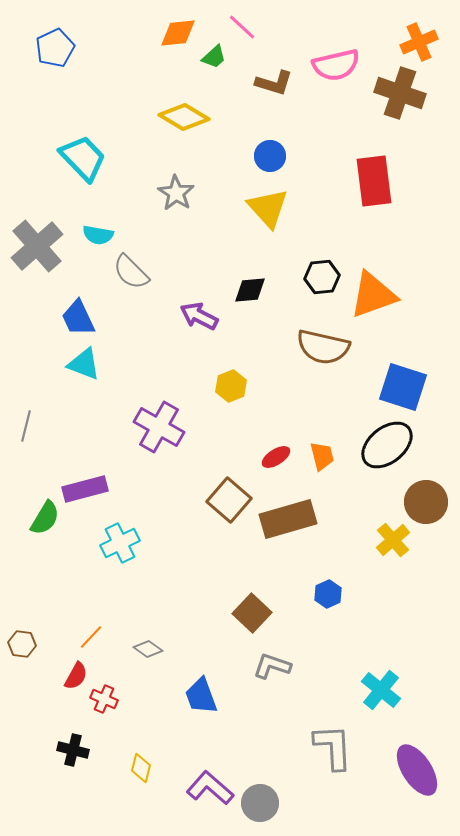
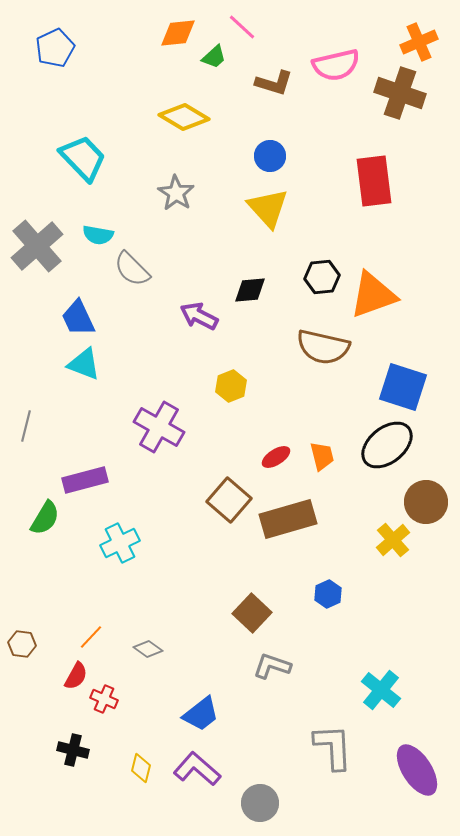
gray semicircle at (131, 272): moved 1 px right, 3 px up
purple rectangle at (85, 489): moved 9 px up
blue trapezoid at (201, 696): moved 18 px down; rotated 108 degrees counterclockwise
purple L-shape at (210, 788): moved 13 px left, 19 px up
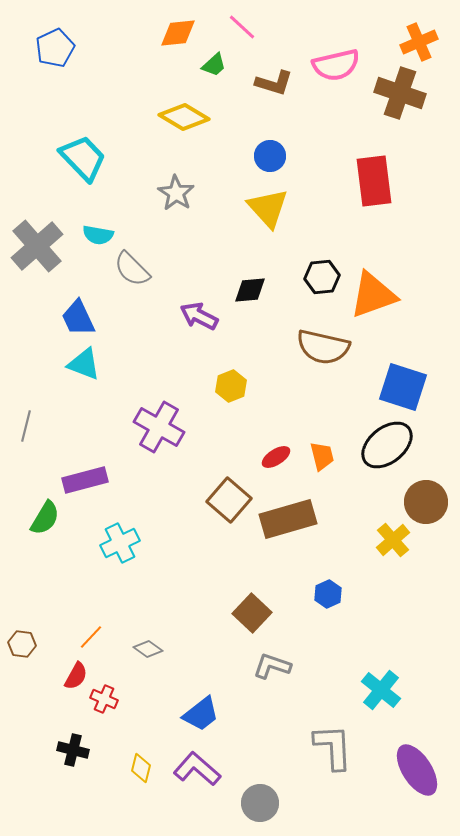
green trapezoid at (214, 57): moved 8 px down
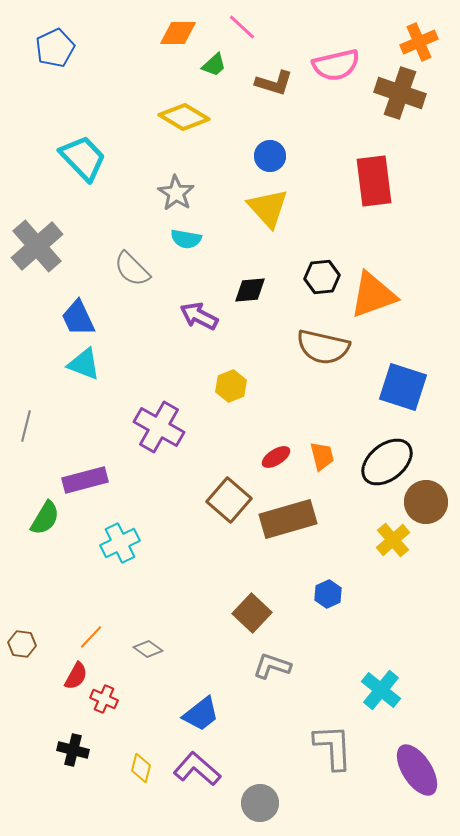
orange diamond at (178, 33): rotated 6 degrees clockwise
cyan semicircle at (98, 235): moved 88 px right, 4 px down
black ellipse at (387, 445): moved 17 px down
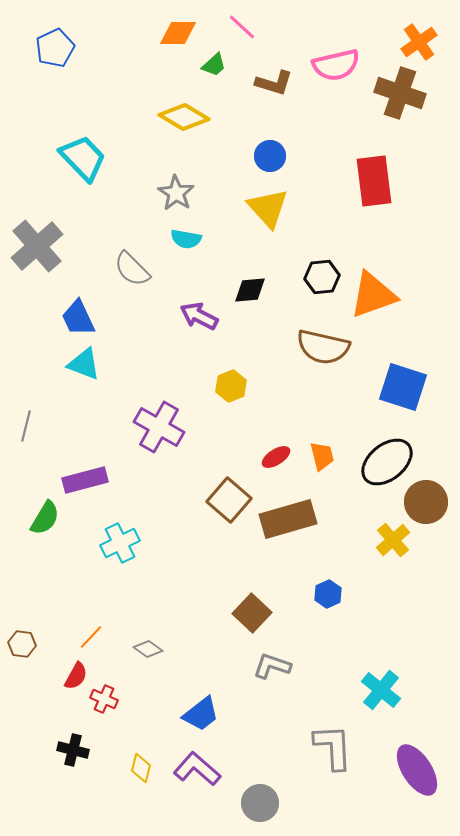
orange cross at (419, 42): rotated 12 degrees counterclockwise
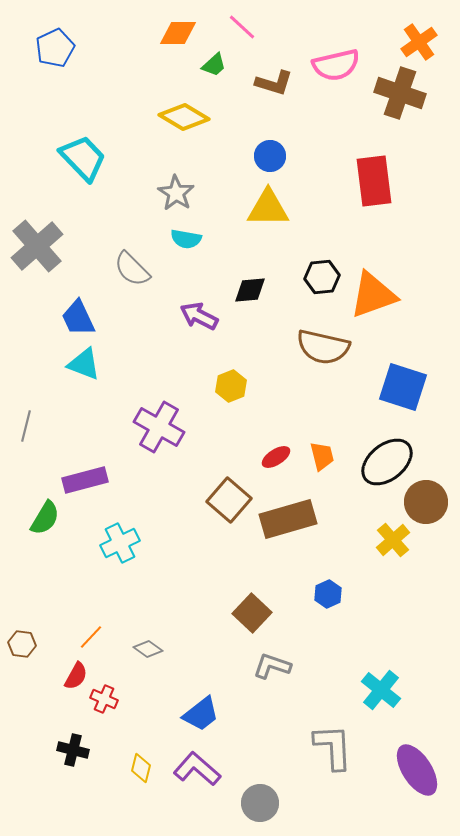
yellow triangle at (268, 208): rotated 48 degrees counterclockwise
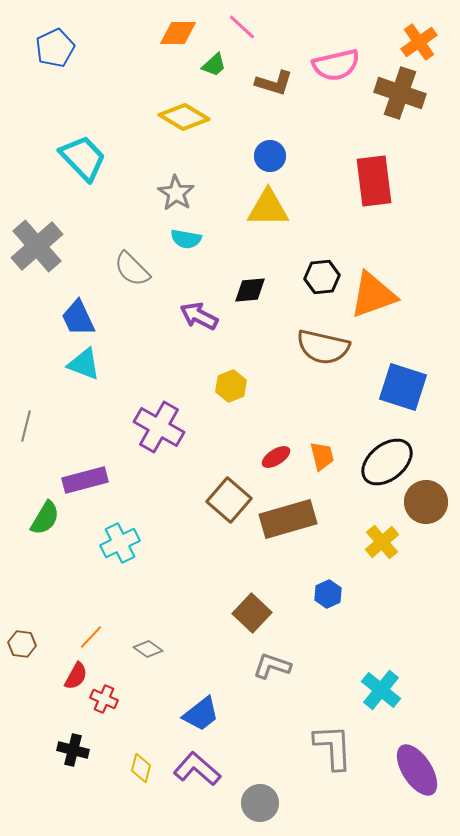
yellow cross at (393, 540): moved 11 px left, 2 px down
